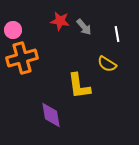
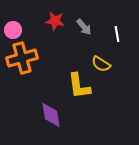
red star: moved 5 px left
yellow semicircle: moved 6 px left
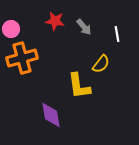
pink circle: moved 2 px left, 1 px up
yellow semicircle: rotated 84 degrees counterclockwise
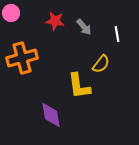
pink circle: moved 16 px up
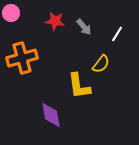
white line: rotated 42 degrees clockwise
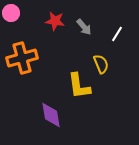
yellow semicircle: rotated 60 degrees counterclockwise
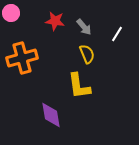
yellow semicircle: moved 14 px left, 10 px up
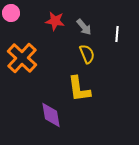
white line: rotated 28 degrees counterclockwise
orange cross: rotated 32 degrees counterclockwise
yellow L-shape: moved 3 px down
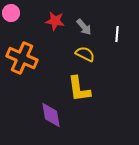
yellow semicircle: moved 2 px left; rotated 42 degrees counterclockwise
orange cross: rotated 20 degrees counterclockwise
